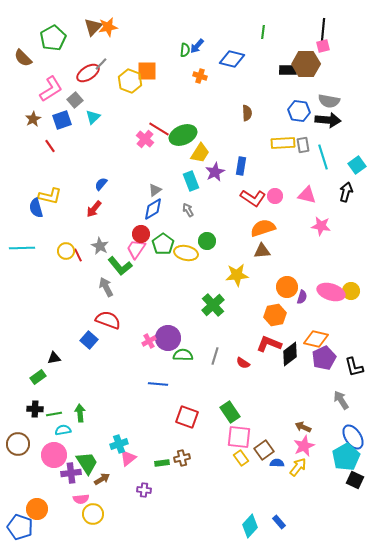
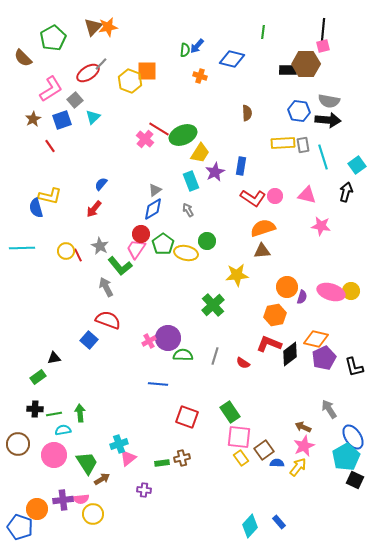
gray arrow at (341, 400): moved 12 px left, 9 px down
purple cross at (71, 473): moved 8 px left, 27 px down
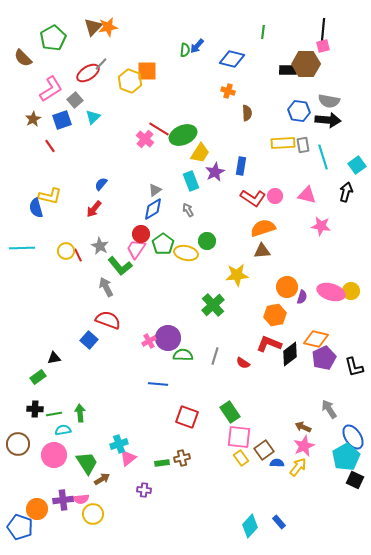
orange cross at (200, 76): moved 28 px right, 15 px down
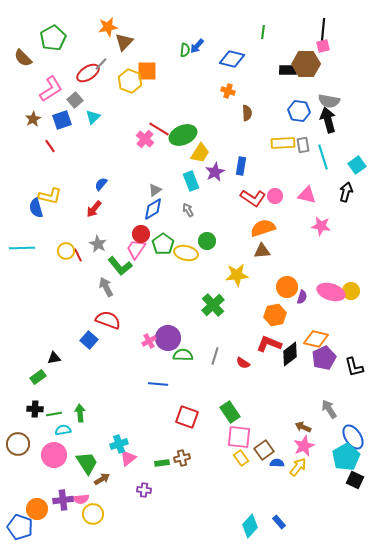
brown triangle at (93, 27): moved 31 px right, 15 px down
black arrow at (328, 120): rotated 110 degrees counterclockwise
gray star at (100, 246): moved 2 px left, 2 px up
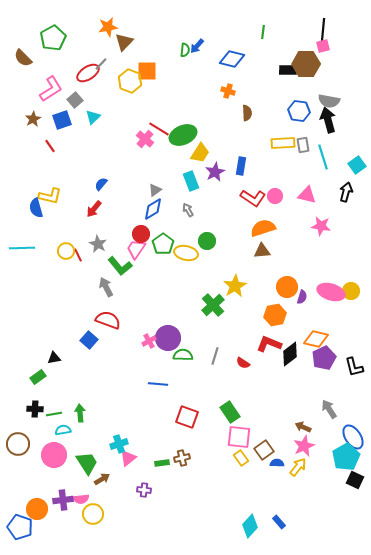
yellow star at (237, 275): moved 2 px left, 11 px down; rotated 25 degrees counterclockwise
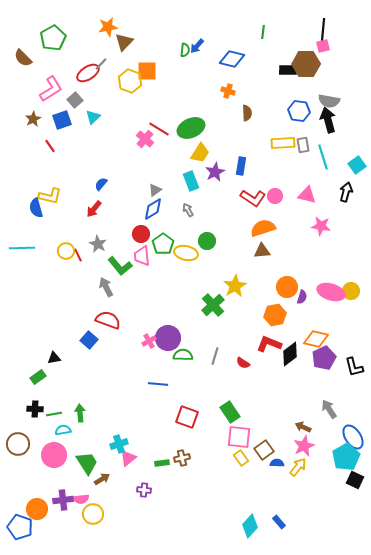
green ellipse at (183, 135): moved 8 px right, 7 px up
pink trapezoid at (136, 249): moved 6 px right, 7 px down; rotated 40 degrees counterclockwise
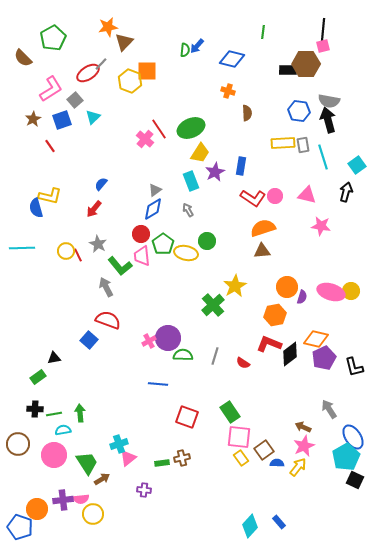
red line at (159, 129): rotated 25 degrees clockwise
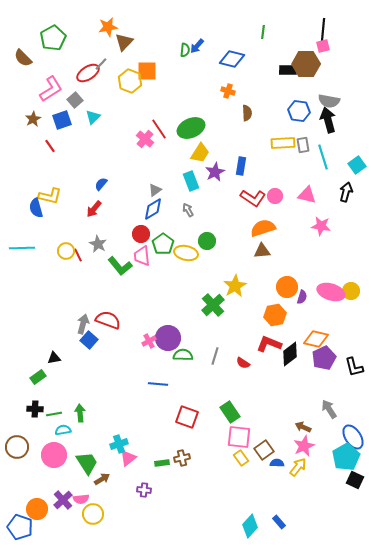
gray arrow at (106, 287): moved 23 px left, 37 px down; rotated 42 degrees clockwise
brown circle at (18, 444): moved 1 px left, 3 px down
purple cross at (63, 500): rotated 36 degrees counterclockwise
